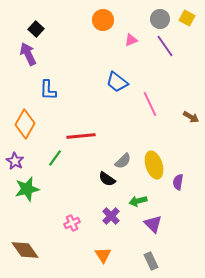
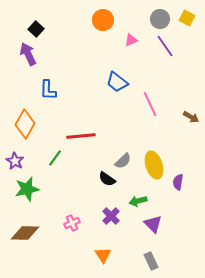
brown diamond: moved 17 px up; rotated 52 degrees counterclockwise
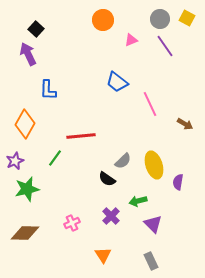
brown arrow: moved 6 px left, 7 px down
purple star: rotated 18 degrees clockwise
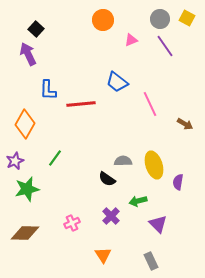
red line: moved 32 px up
gray semicircle: rotated 138 degrees counterclockwise
purple triangle: moved 5 px right
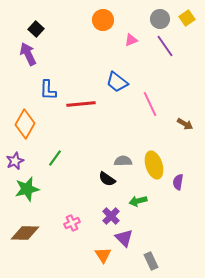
yellow square: rotated 28 degrees clockwise
purple triangle: moved 34 px left, 14 px down
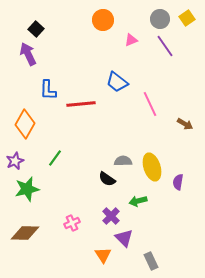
yellow ellipse: moved 2 px left, 2 px down
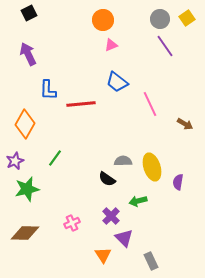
black square: moved 7 px left, 16 px up; rotated 21 degrees clockwise
pink triangle: moved 20 px left, 5 px down
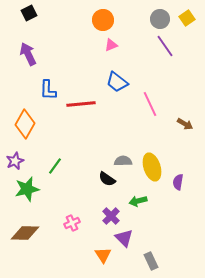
green line: moved 8 px down
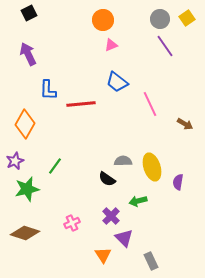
brown diamond: rotated 16 degrees clockwise
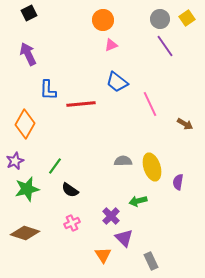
black semicircle: moved 37 px left, 11 px down
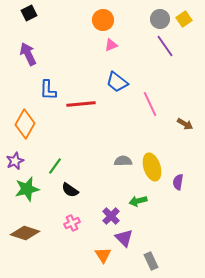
yellow square: moved 3 px left, 1 px down
